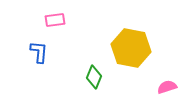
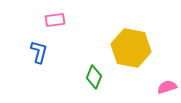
blue L-shape: rotated 10 degrees clockwise
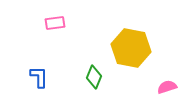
pink rectangle: moved 3 px down
blue L-shape: moved 25 px down; rotated 15 degrees counterclockwise
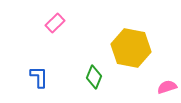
pink rectangle: rotated 36 degrees counterclockwise
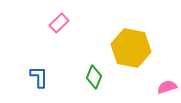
pink rectangle: moved 4 px right
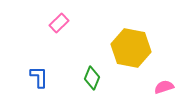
green diamond: moved 2 px left, 1 px down
pink semicircle: moved 3 px left
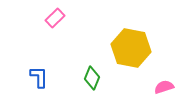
pink rectangle: moved 4 px left, 5 px up
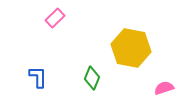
blue L-shape: moved 1 px left
pink semicircle: moved 1 px down
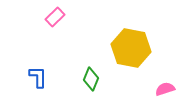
pink rectangle: moved 1 px up
green diamond: moved 1 px left, 1 px down
pink semicircle: moved 1 px right, 1 px down
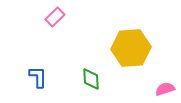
yellow hexagon: rotated 15 degrees counterclockwise
green diamond: rotated 25 degrees counterclockwise
